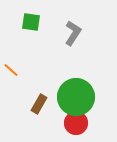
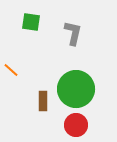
gray L-shape: rotated 20 degrees counterclockwise
green circle: moved 8 px up
brown rectangle: moved 4 px right, 3 px up; rotated 30 degrees counterclockwise
red circle: moved 2 px down
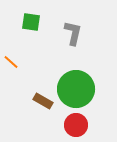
orange line: moved 8 px up
brown rectangle: rotated 60 degrees counterclockwise
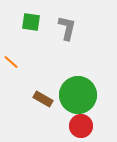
gray L-shape: moved 6 px left, 5 px up
green circle: moved 2 px right, 6 px down
brown rectangle: moved 2 px up
red circle: moved 5 px right, 1 px down
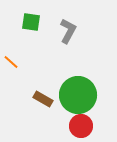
gray L-shape: moved 1 px right, 3 px down; rotated 15 degrees clockwise
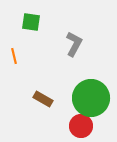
gray L-shape: moved 6 px right, 13 px down
orange line: moved 3 px right, 6 px up; rotated 35 degrees clockwise
green circle: moved 13 px right, 3 px down
